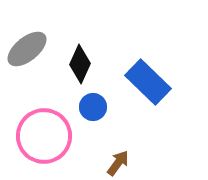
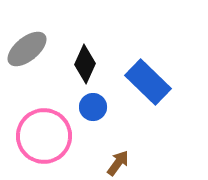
black diamond: moved 5 px right
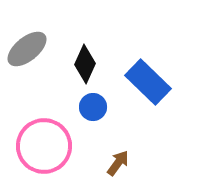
pink circle: moved 10 px down
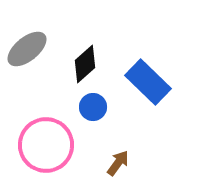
black diamond: rotated 24 degrees clockwise
pink circle: moved 2 px right, 1 px up
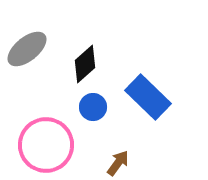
blue rectangle: moved 15 px down
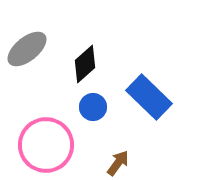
blue rectangle: moved 1 px right
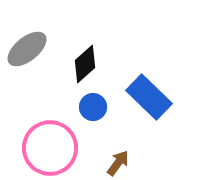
pink circle: moved 4 px right, 3 px down
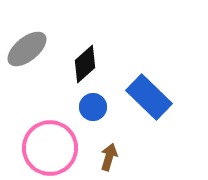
brown arrow: moved 9 px left, 6 px up; rotated 20 degrees counterclockwise
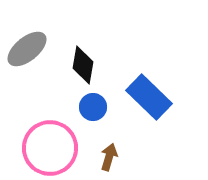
black diamond: moved 2 px left, 1 px down; rotated 39 degrees counterclockwise
